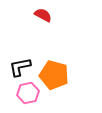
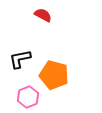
black L-shape: moved 8 px up
pink hexagon: moved 4 px down; rotated 10 degrees counterclockwise
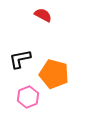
orange pentagon: moved 1 px up
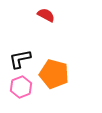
red semicircle: moved 3 px right
pink hexagon: moved 7 px left, 10 px up
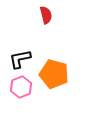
red semicircle: rotated 48 degrees clockwise
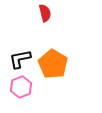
red semicircle: moved 1 px left, 2 px up
orange pentagon: moved 1 px left, 10 px up; rotated 16 degrees clockwise
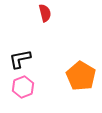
orange pentagon: moved 28 px right, 12 px down
pink hexagon: moved 2 px right
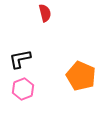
orange pentagon: rotated 8 degrees counterclockwise
pink hexagon: moved 2 px down
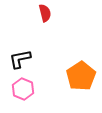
orange pentagon: rotated 16 degrees clockwise
pink hexagon: rotated 15 degrees counterclockwise
